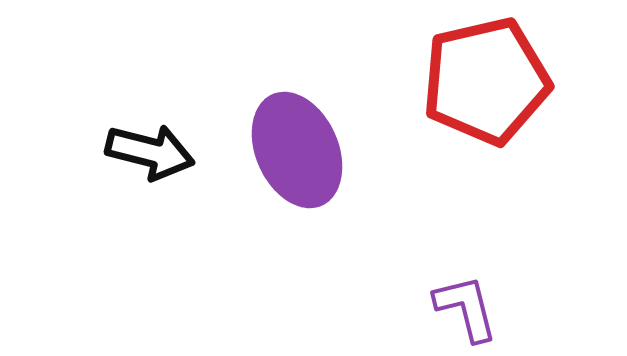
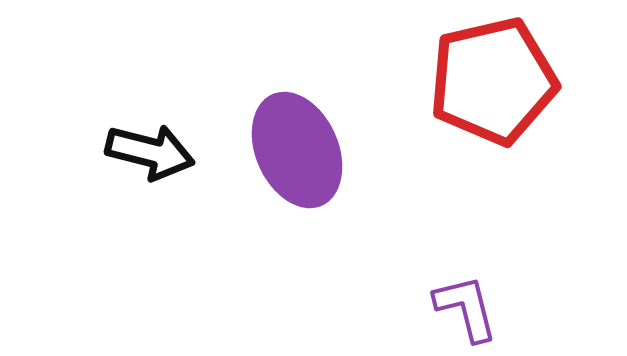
red pentagon: moved 7 px right
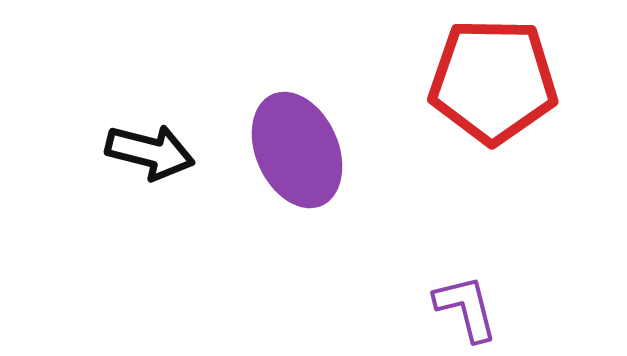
red pentagon: rotated 14 degrees clockwise
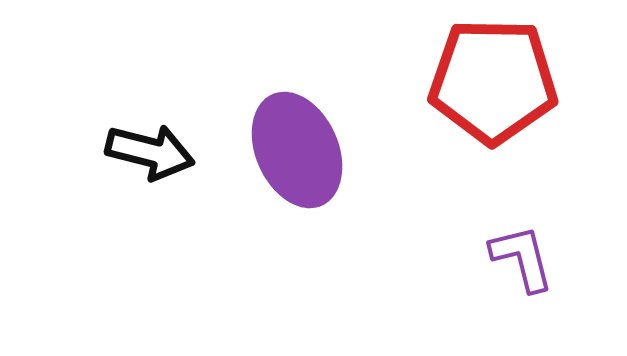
purple L-shape: moved 56 px right, 50 px up
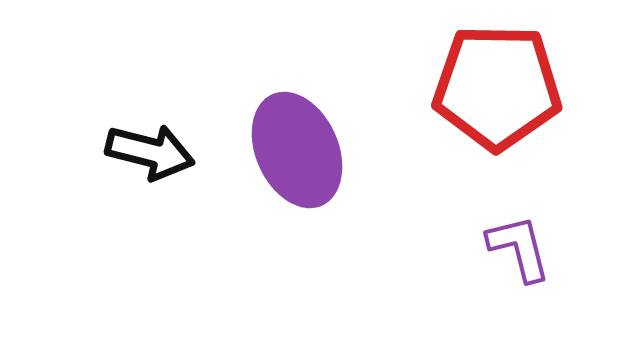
red pentagon: moved 4 px right, 6 px down
purple L-shape: moved 3 px left, 10 px up
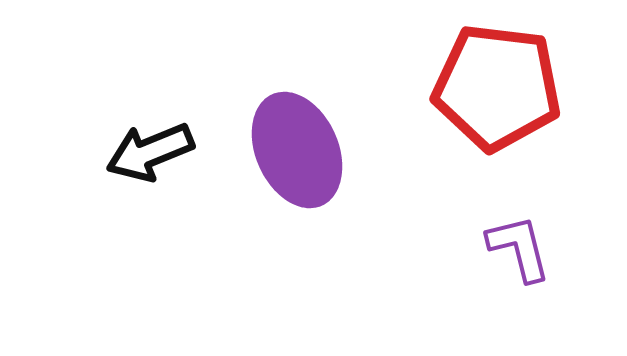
red pentagon: rotated 6 degrees clockwise
black arrow: rotated 144 degrees clockwise
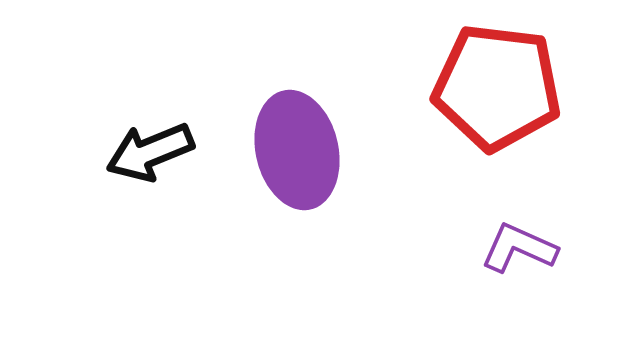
purple ellipse: rotated 11 degrees clockwise
purple L-shape: rotated 52 degrees counterclockwise
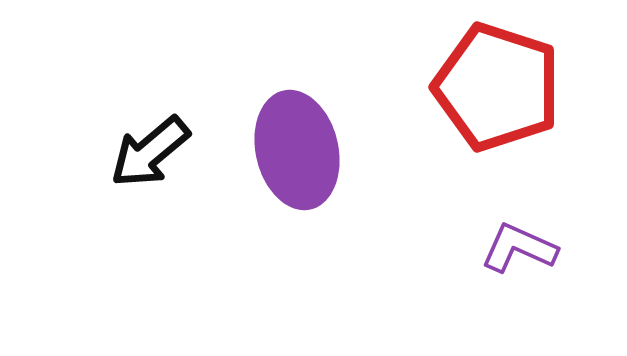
red pentagon: rotated 11 degrees clockwise
black arrow: rotated 18 degrees counterclockwise
